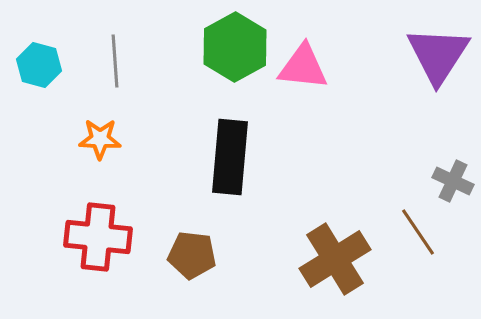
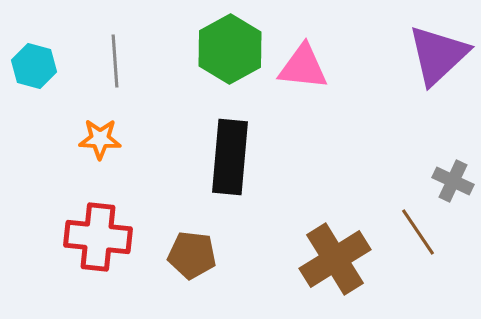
green hexagon: moved 5 px left, 2 px down
purple triangle: rotated 14 degrees clockwise
cyan hexagon: moved 5 px left, 1 px down
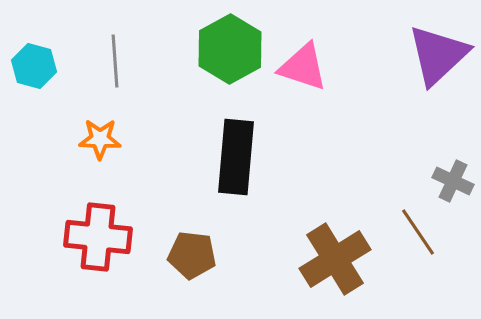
pink triangle: rotated 12 degrees clockwise
black rectangle: moved 6 px right
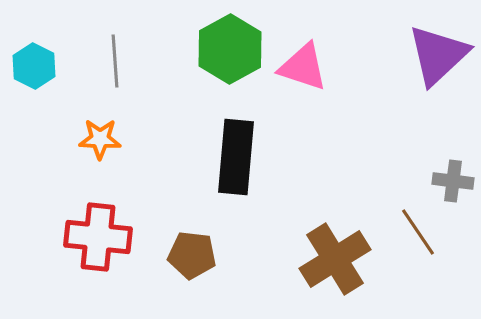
cyan hexagon: rotated 12 degrees clockwise
gray cross: rotated 18 degrees counterclockwise
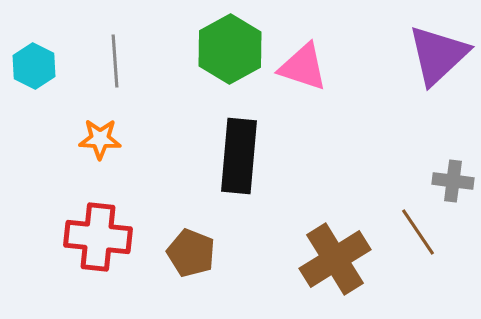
black rectangle: moved 3 px right, 1 px up
brown pentagon: moved 1 px left, 2 px up; rotated 15 degrees clockwise
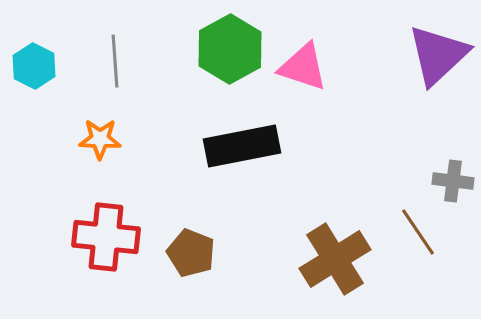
black rectangle: moved 3 px right, 10 px up; rotated 74 degrees clockwise
red cross: moved 8 px right
